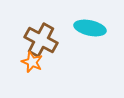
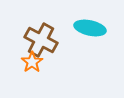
orange star: rotated 15 degrees clockwise
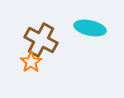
orange star: moved 1 px left
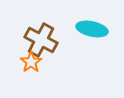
cyan ellipse: moved 2 px right, 1 px down
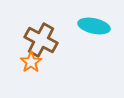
cyan ellipse: moved 2 px right, 3 px up
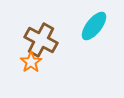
cyan ellipse: rotated 64 degrees counterclockwise
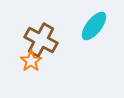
orange star: moved 1 px up
